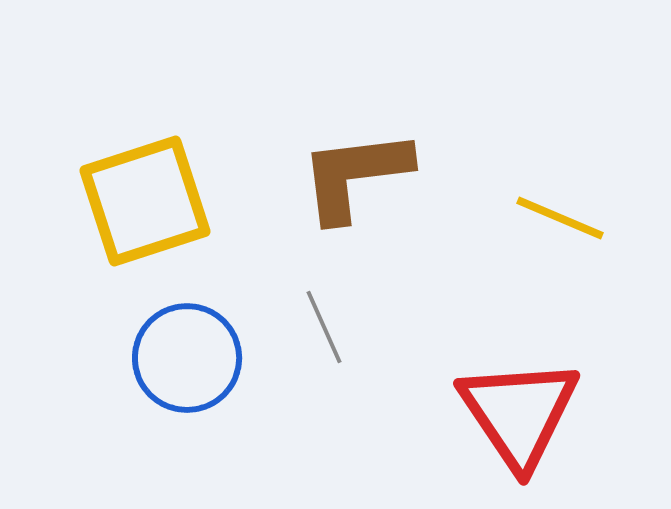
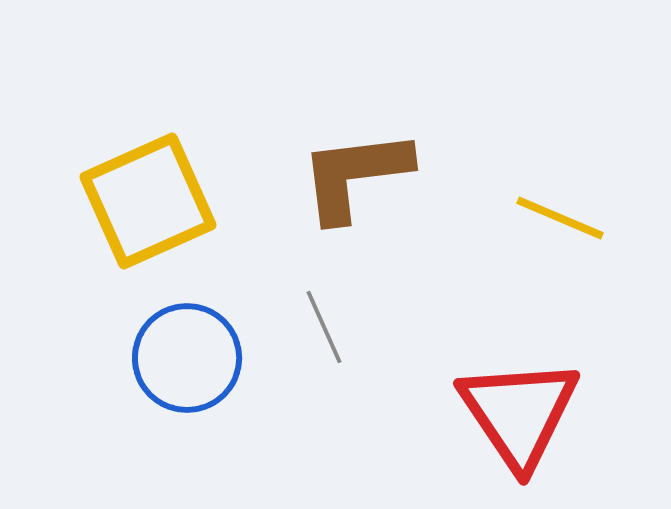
yellow square: moved 3 px right; rotated 6 degrees counterclockwise
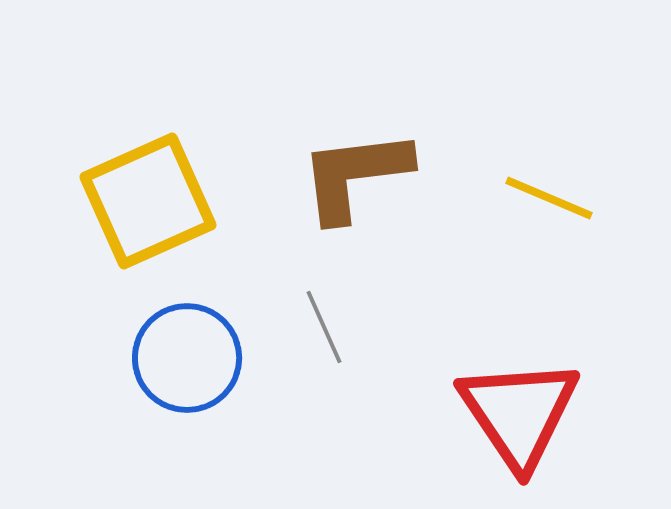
yellow line: moved 11 px left, 20 px up
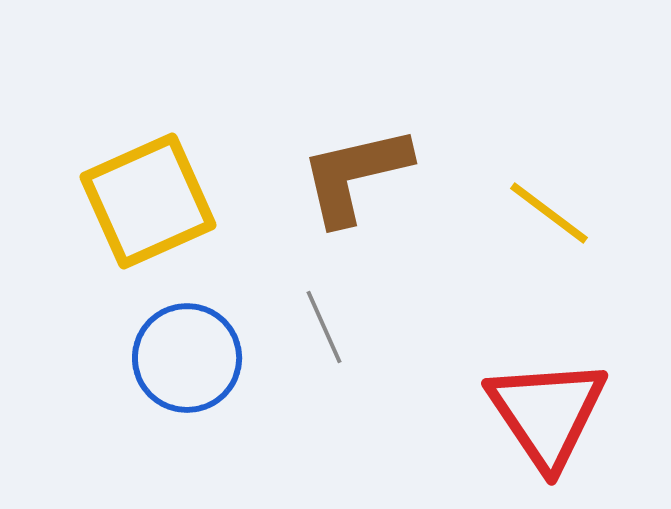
brown L-shape: rotated 6 degrees counterclockwise
yellow line: moved 15 px down; rotated 14 degrees clockwise
red triangle: moved 28 px right
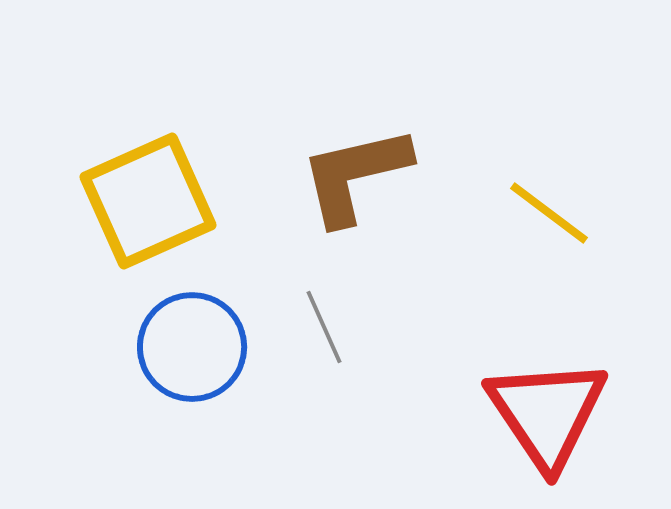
blue circle: moved 5 px right, 11 px up
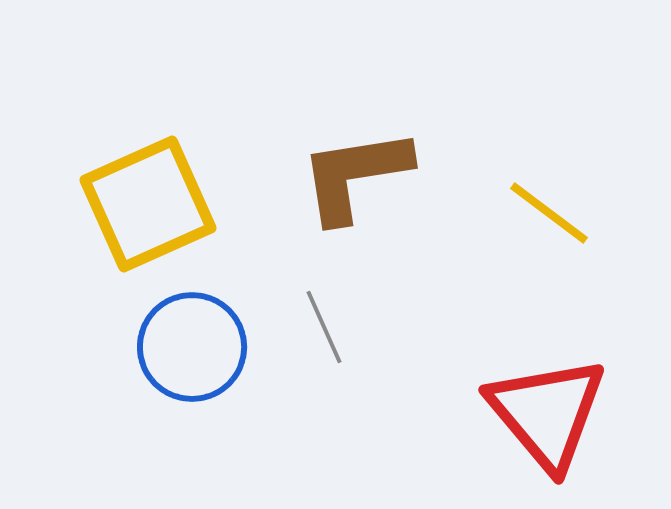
brown L-shape: rotated 4 degrees clockwise
yellow square: moved 3 px down
red triangle: rotated 6 degrees counterclockwise
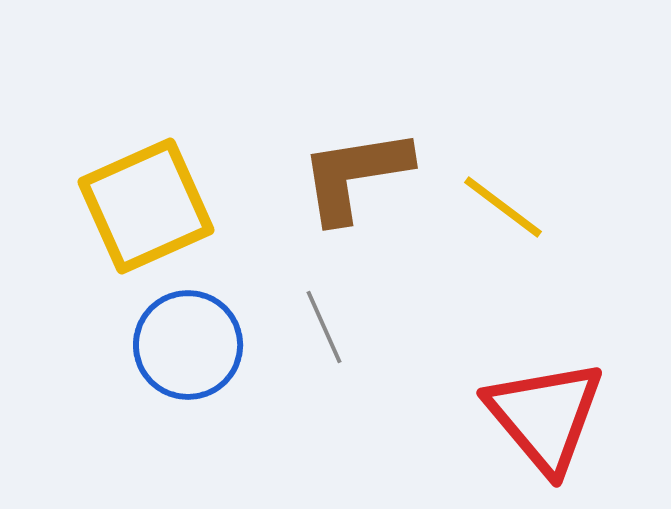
yellow square: moved 2 px left, 2 px down
yellow line: moved 46 px left, 6 px up
blue circle: moved 4 px left, 2 px up
red triangle: moved 2 px left, 3 px down
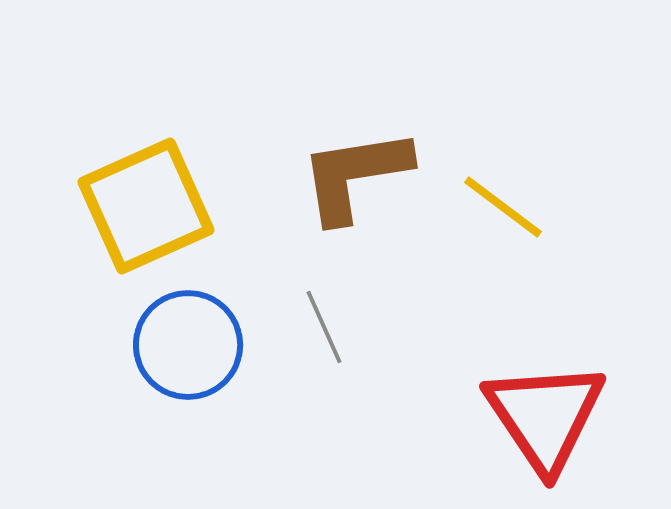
red triangle: rotated 6 degrees clockwise
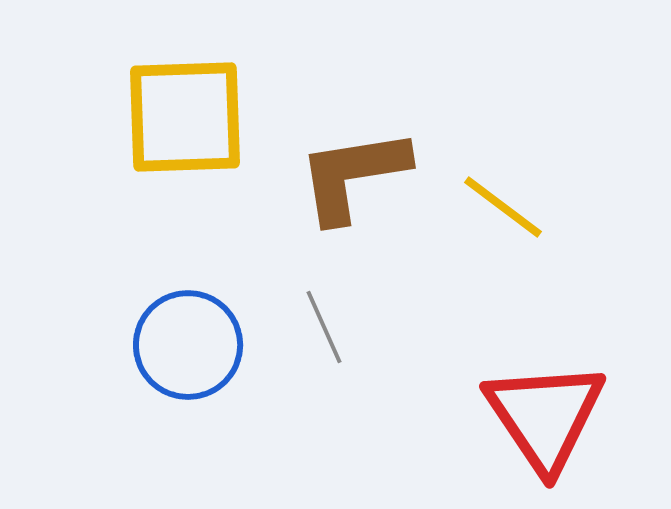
brown L-shape: moved 2 px left
yellow square: moved 39 px right, 89 px up; rotated 22 degrees clockwise
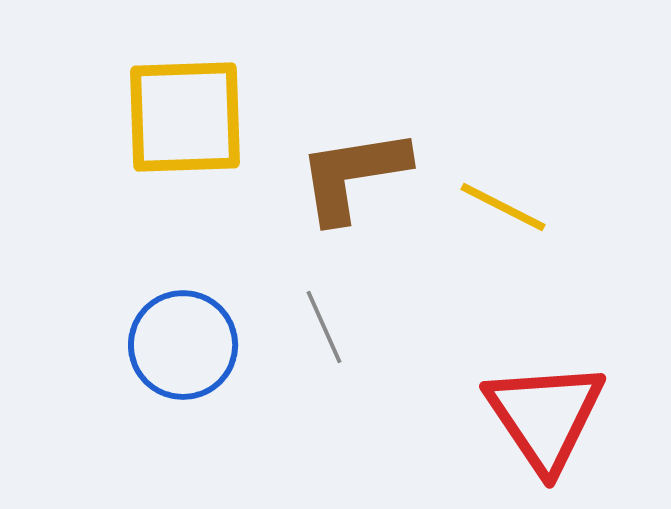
yellow line: rotated 10 degrees counterclockwise
blue circle: moved 5 px left
